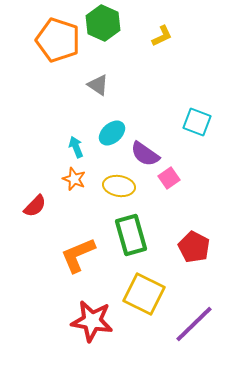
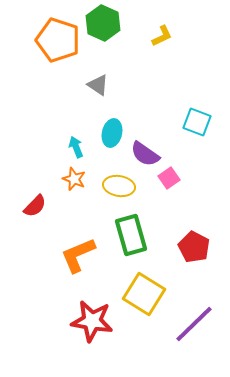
cyan ellipse: rotated 36 degrees counterclockwise
yellow square: rotated 6 degrees clockwise
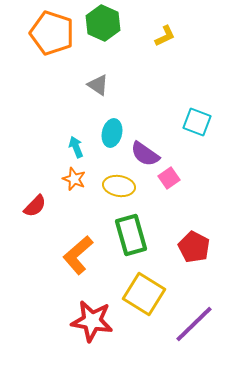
yellow L-shape: moved 3 px right
orange pentagon: moved 6 px left, 7 px up
orange L-shape: rotated 18 degrees counterclockwise
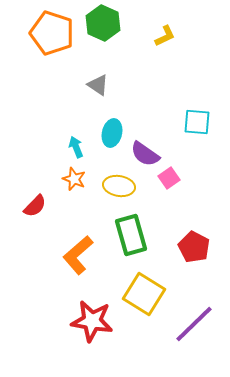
cyan square: rotated 16 degrees counterclockwise
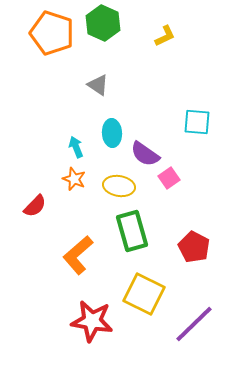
cyan ellipse: rotated 16 degrees counterclockwise
green rectangle: moved 1 px right, 4 px up
yellow square: rotated 6 degrees counterclockwise
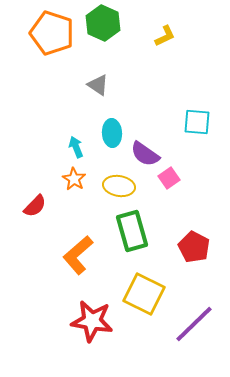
orange star: rotated 10 degrees clockwise
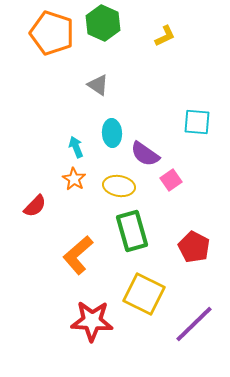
pink square: moved 2 px right, 2 px down
red star: rotated 6 degrees counterclockwise
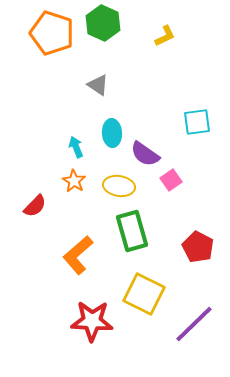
cyan square: rotated 12 degrees counterclockwise
orange star: moved 2 px down
red pentagon: moved 4 px right
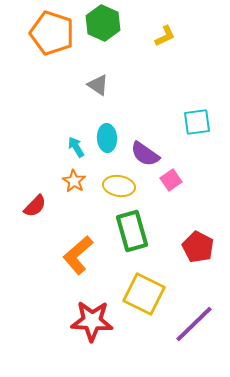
cyan ellipse: moved 5 px left, 5 px down
cyan arrow: rotated 10 degrees counterclockwise
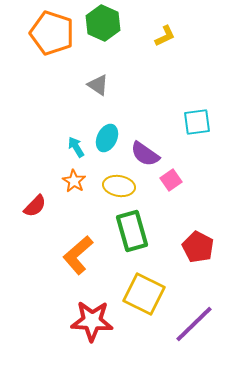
cyan ellipse: rotated 28 degrees clockwise
